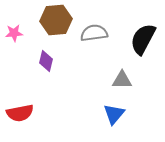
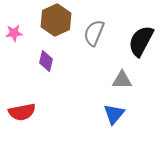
brown hexagon: rotated 20 degrees counterclockwise
gray semicircle: rotated 60 degrees counterclockwise
black semicircle: moved 2 px left, 2 px down
red semicircle: moved 2 px right, 1 px up
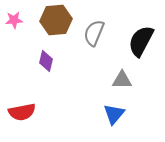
brown hexagon: rotated 20 degrees clockwise
pink star: moved 13 px up
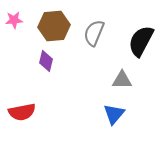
brown hexagon: moved 2 px left, 6 px down
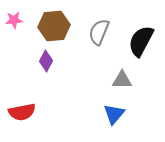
gray semicircle: moved 5 px right, 1 px up
purple diamond: rotated 15 degrees clockwise
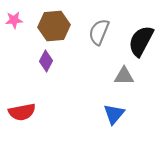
gray triangle: moved 2 px right, 4 px up
